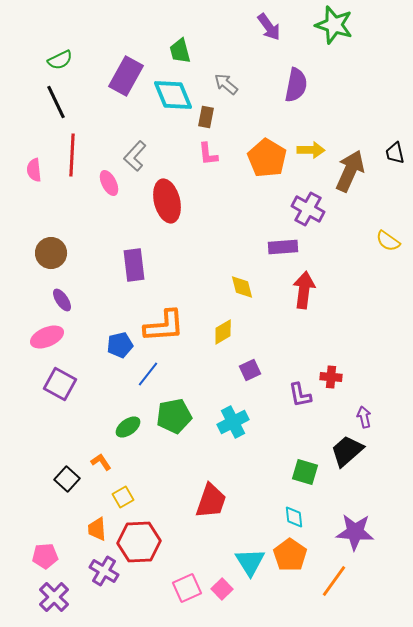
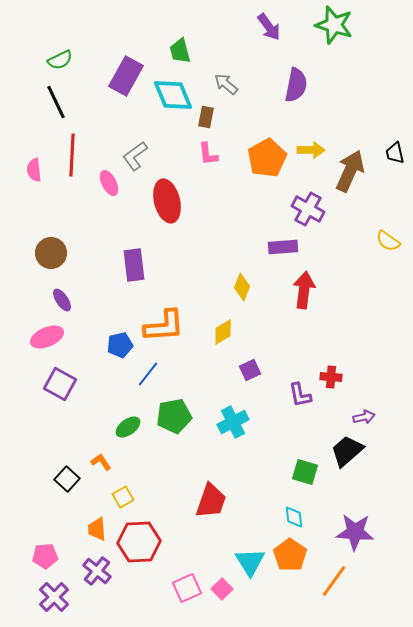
gray L-shape at (135, 156): rotated 12 degrees clockwise
orange pentagon at (267, 158): rotated 12 degrees clockwise
yellow diamond at (242, 287): rotated 36 degrees clockwise
purple arrow at (364, 417): rotated 90 degrees clockwise
purple cross at (104, 571): moved 7 px left; rotated 8 degrees clockwise
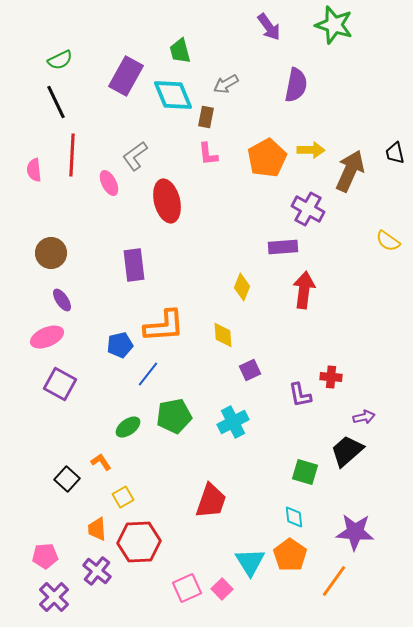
gray arrow at (226, 84): rotated 70 degrees counterclockwise
yellow diamond at (223, 332): moved 3 px down; rotated 64 degrees counterclockwise
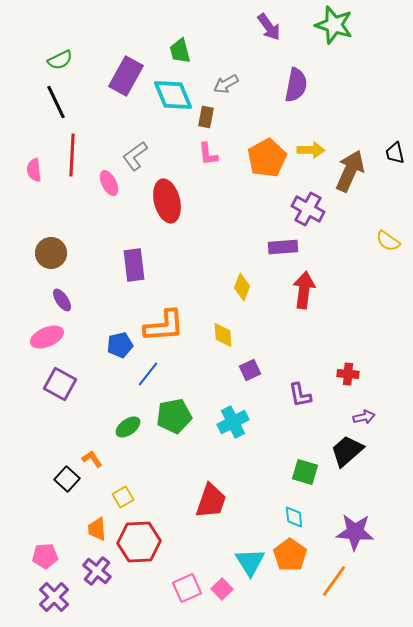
red cross at (331, 377): moved 17 px right, 3 px up
orange L-shape at (101, 462): moved 9 px left, 3 px up
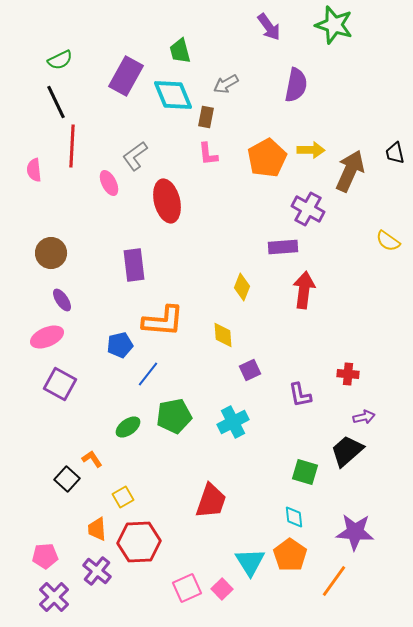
red line at (72, 155): moved 9 px up
orange L-shape at (164, 326): moved 1 px left, 5 px up; rotated 9 degrees clockwise
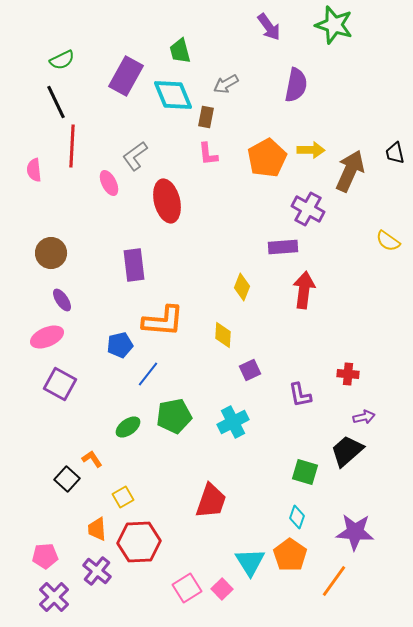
green semicircle at (60, 60): moved 2 px right
yellow diamond at (223, 335): rotated 8 degrees clockwise
cyan diamond at (294, 517): moved 3 px right; rotated 25 degrees clockwise
pink square at (187, 588): rotated 8 degrees counterclockwise
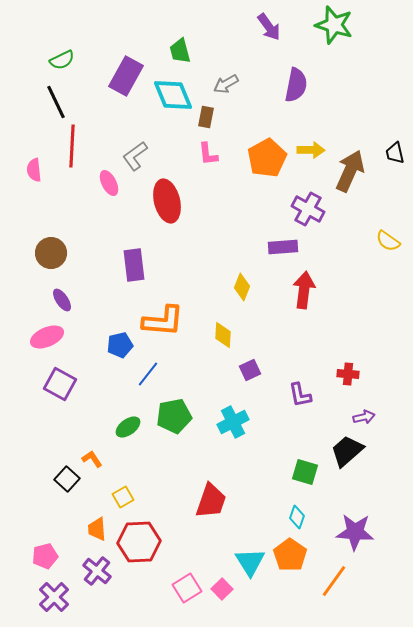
pink pentagon at (45, 556): rotated 10 degrees counterclockwise
